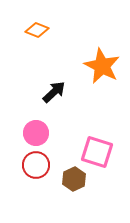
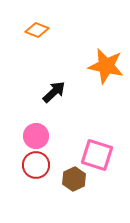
orange star: moved 4 px right; rotated 15 degrees counterclockwise
pink circle: moved 3 px down
pink square: moved 3 px down
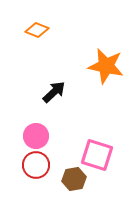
brown hexagon: rotated 15 degrees clockwise
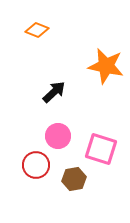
pink circle: moved 22 px right
pink square: moved 4 px right, 6 px up
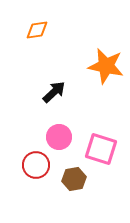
orange diamond: rotated 30 degrees counterclockwise
pink circle: moved 1 px right, 1 px down
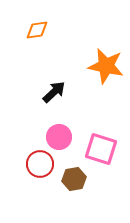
red circle: moved 4 px right, 1 px up
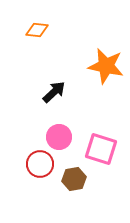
orange diamond: rotated 15 degrees clockwise
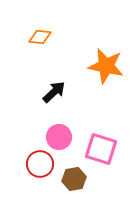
orange diamond: moved 3 px right, 7 px down
